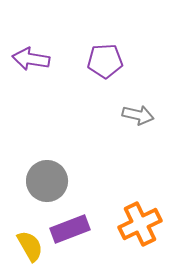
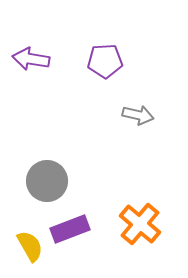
orange cross: rotated 24 degrees counterclockwise
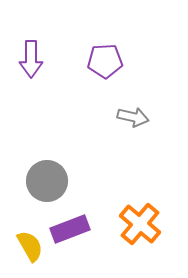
purple arrow: rotated 99 degrees counterclockwise
gray arrow: moved 5 px left, 2 px down
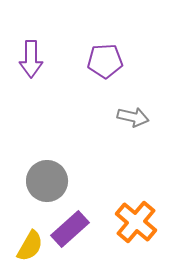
orange cross: moved 4 px left, 2 px up
purple rectangle: rotated 21 degrees counterclockwise
yellow semicircle: rotated 60 degrees clockwise
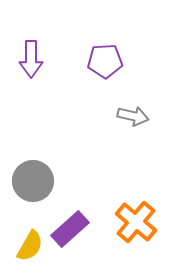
gray arrow: moved 1 px up
gray circle: moved 14 px left
